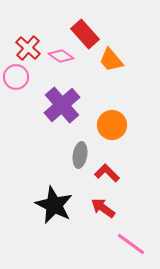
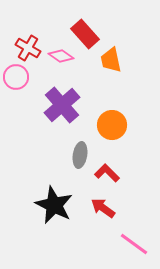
red cross: rotated 10 degrees counterclockwise
orange trapezoid: rotated 28 degrees clockwise
pink line: moved 3 px right
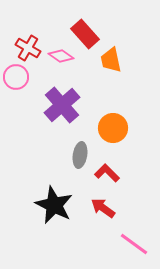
orange circle: moved 1 px right, 3 px down
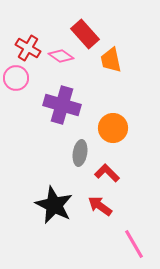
pink circle: moved 1 px down
purple cross: rotated 33 degrees counterclockwise
gray ellipse: moved 2 px up
red arrow: moved 3 px left, 2 px up
pink line: rotated 24 degrees clockwise
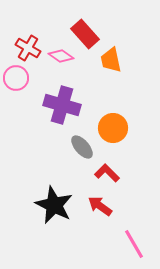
gray ellipse: moved 2 px right, 6 px up; rotated 50 degrees counterclockwise
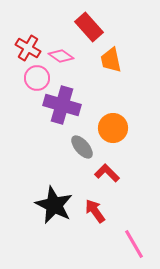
red rectangle: moved 4 px right, 7 px up
pink circle: moved 21 px right
red arrow: moved 5 px left, 5 px down; rotated 20 degrees clockwise
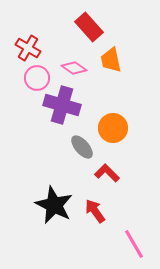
pink diamond: moved 13 px right, 12 px down
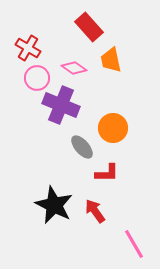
purple cross: moved 1 px left; rotated 6 degrees clockwise
red L-shape: rotated 135 degrees clockwise
